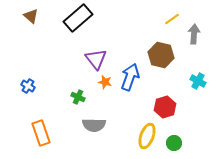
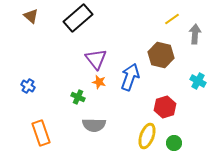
gray arrow: moved 1 px right
orange star: moved 6 px left
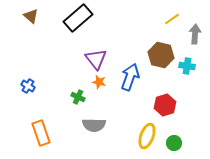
cyan cross: moved 11 px left, 15 px up; rotated 21 degrees counterclockwise
red hexagon: moved 2 px up
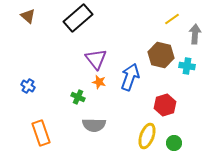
brown triangle: moved 3 px left
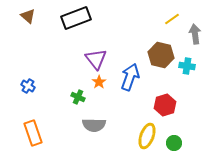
black rectangle: moved 2 px left; rotated 20 degrees clockwise
gray arrow: rotated 12 degrees counterclockwise
orange star: rotated 24 degrees clockwise
orange rectangle: moved 8 px left
